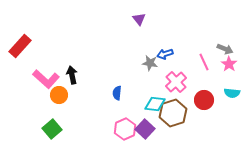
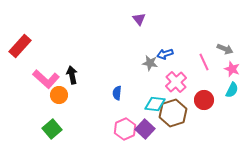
pink star: moved 3 px right, 5 px down; rotated 14 degrees counterclockwise
cyan semicircle: moved 3 px up; rotated 70 degrees counterclockwise
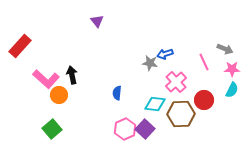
purple triangle: moved 42 px left, 2 px down
pink star: rotated 21 degrees counterclockwise
brown hexagon: moved 8 px right, 1 px down; rotated 16 degrees clockwise
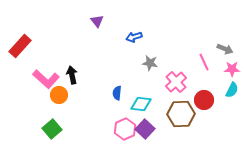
blue arrow: moved 31 px left, 17 px up
cyan diamond: moved 14 px left
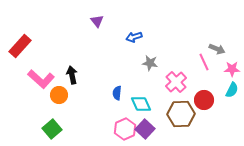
gray arrow: moved 8 px left
pink L-shape: moved 5 px left
cyan diamond: rotated 60 degrees clockwise
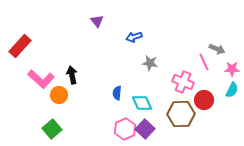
pink cross: moved 7 px right; rotated 25 degrees counterclockwise
cyan diamond: moved 1 px right, 1 px up
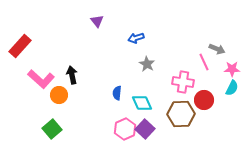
blue arrow: moved 2 px right, 1 px down
gray star: moved 3 px left, 1 px down; rotated 21 degrees clockwise
pink cross: rotated 15 degrees counterclockwise
cyan semicircle: moved 2 px up
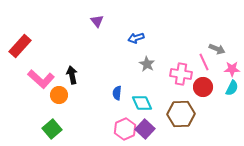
pink cross: moved 2 px left, 8 px up
red circle: moved 1 px left, 13 px up
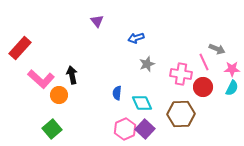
red rectangle: moved 2 px down
gray star: rotated 21 degrees clockwise
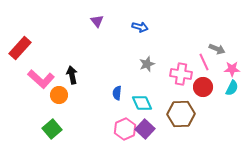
blue arrow: moved 4 px right, 11 px up; rotated 147 degrees counterclockwise
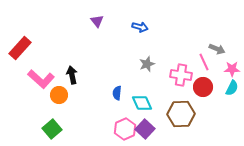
pink cross: moved 1 px down
